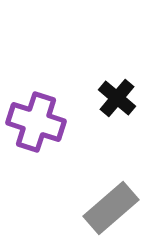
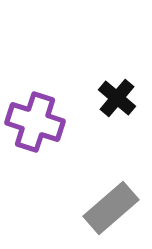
purple cross: moved 1 px left
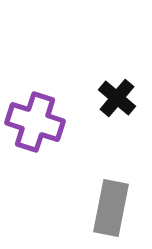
gray rectangle: rotated 38 degrees counterclockwise
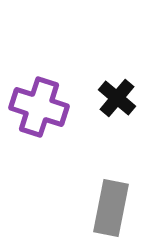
purple cross: moved 4 px right, 15 px up
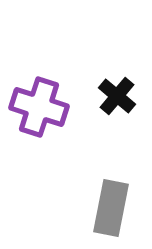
black cross: moved 2 px up
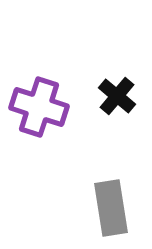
gray rectangle: rotated 20 degrees counterclockwise
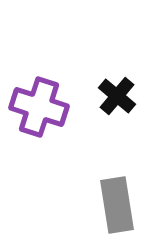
gray rectangle: moved 6 px right, 3 px up
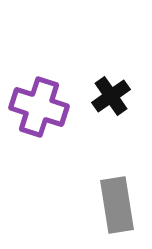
black cross: moved 6 px left; rotated 15 degrees clockwise
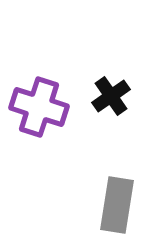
gray rectangle: rotated 18 degrees clockwise
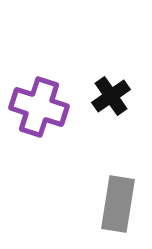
gray rectangle: moved 1 px right, 1 px up
